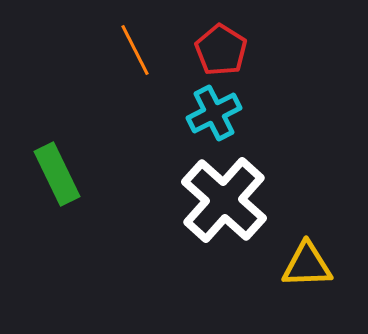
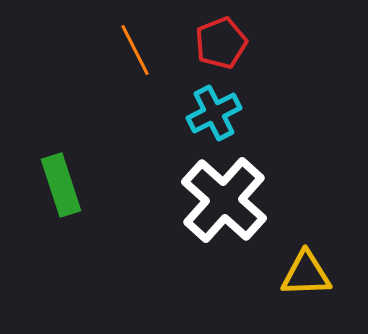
red pentagon: moved 7 px up; rotated 18 degrees clockwise
green rectangle: moved 4 px right, 11 px down; rotated 8 degrees clockwise
yellow triangle: moved 1 px left, 9 px down
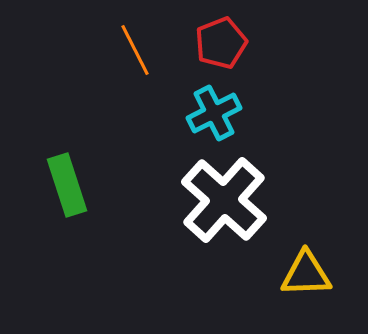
green rectangle: moved 6 px right
